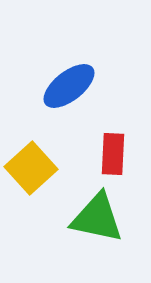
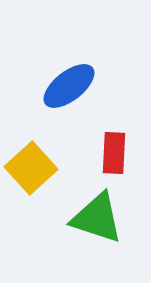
red rectangle: moved 1 px right, 1 px up
green triangle: rotated 6 degrees clockwise
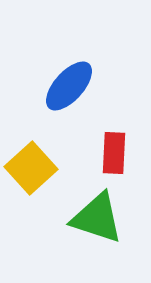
blue ellipse: rotated 10 degrees counterclockwise
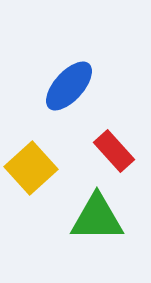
red rectangle: moved 2 px up; rotated 45 degrees counterclockwise
green triangle: rotated 18 degrees counterclockwise
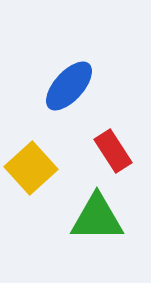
red rectangle: moved 1 px left; rotated 9 degrees clockwise
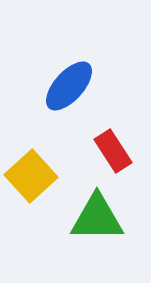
yellow square: moved 8 px down
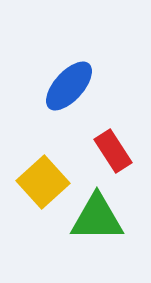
yellow square: moved 12 px right, 6 px down
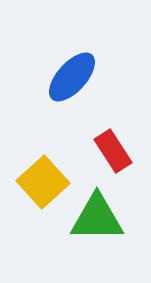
blue ellipse: moved 3 px right, 9 px up
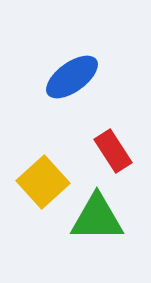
blue ellipse: rotated 12 degrees clockwise
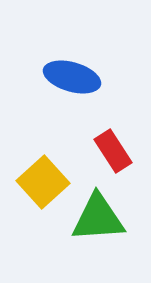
blue ellipse: rotated 52 degrees clockwise
green triangle: moved 1 px right; rotated 4 degrees counterclockwise
